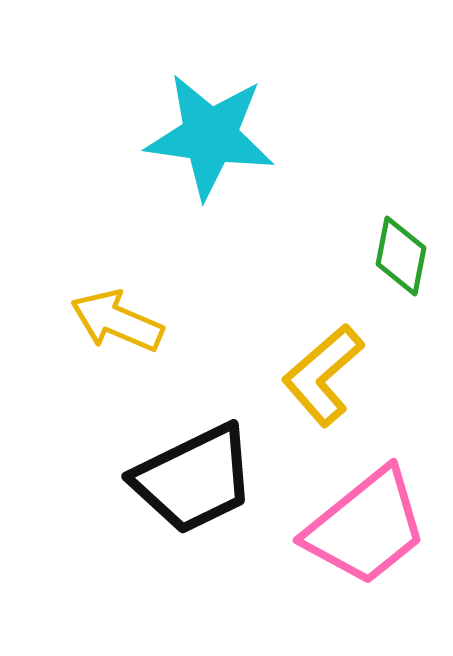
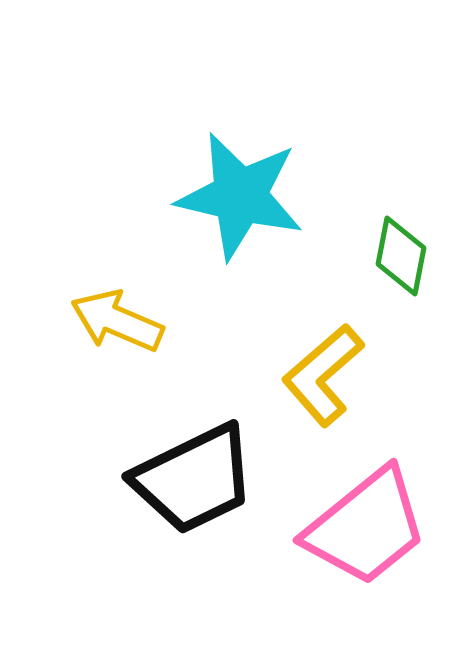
cyan star: moved 30 px right, 60 px down; rotated 5 degrees clockwise
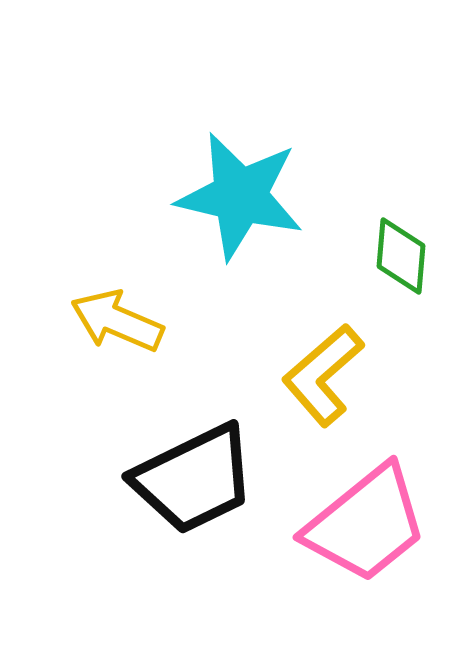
green diamond: rotated 6 degrees counterclockwise
pink trapezoid: moved 3 px up
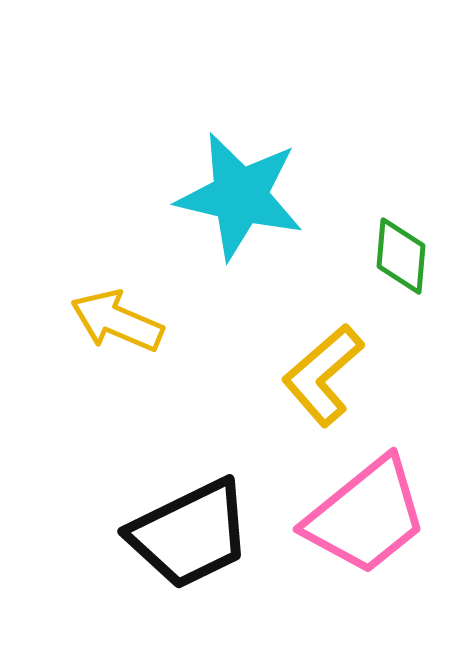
black trapezoid: moved 4 px left, 55 px down
pink trapezoid: moved 8 px up
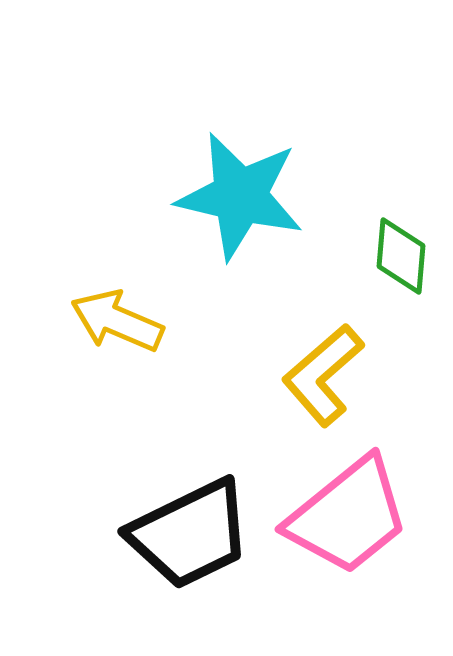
pink trapezoid: moved 18 px left
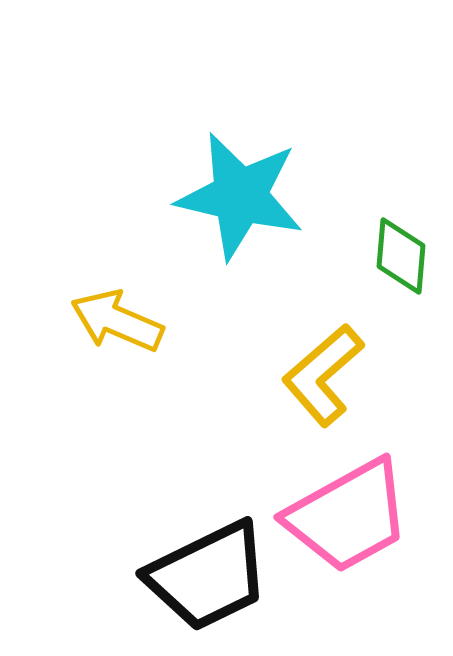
pink trapezoid: rotated 10 degrees clockwise
black trapezoid: moved 18 px right, 42 px down
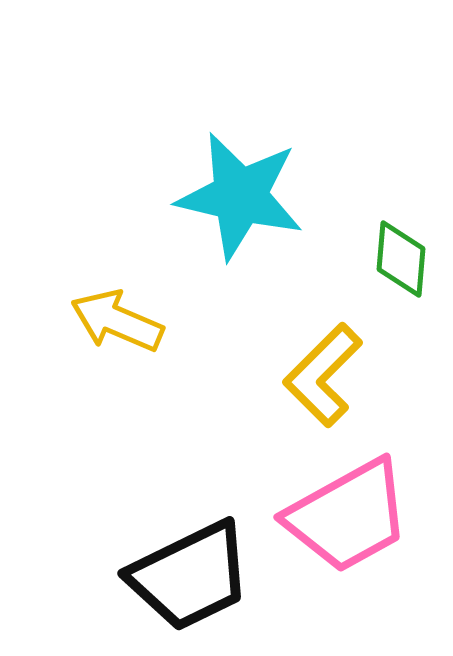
green diamond: moved 3 px down
yellow L-shape: rotated 4 degrees counterclockwise
black trapezoid: moved 18 px left
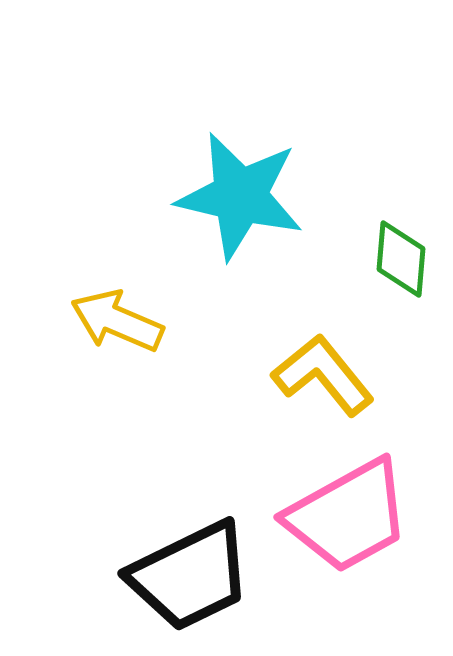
yellow L-shape: rotated 96 degrees clockwise
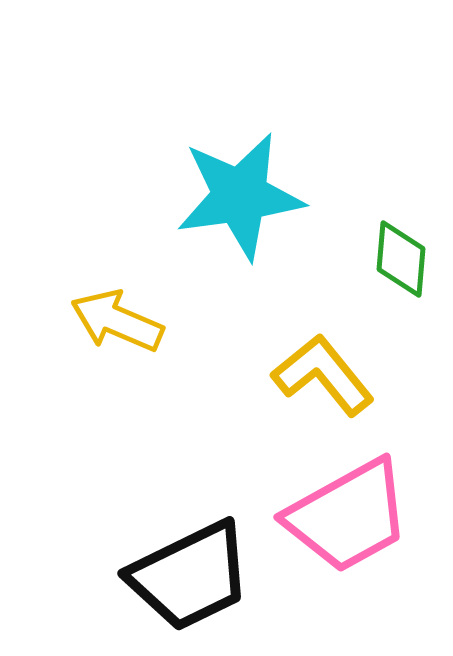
cyan star: rotated 21 degrees counterclockwise
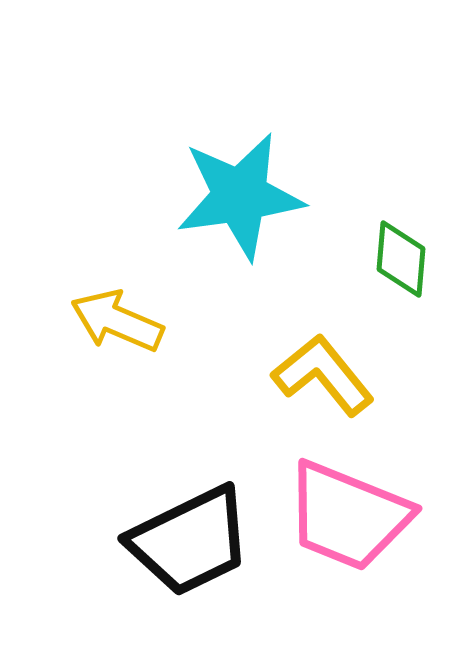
pink trapezoid: rotated 51 degrees clockwise
black trapezoid: moved 35 px up
